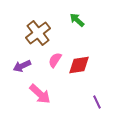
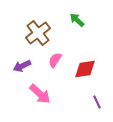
red diamond: moved 6 px right, 4 px down
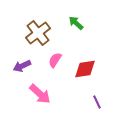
green arrow: moved 1 px left, 3 px down
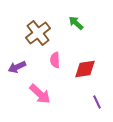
pink semicircle: rotated 35 degrees counterclockwise
purple arrow: moved 5 px left, 1 px down
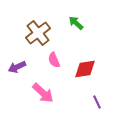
pink semicircle: moved 1 px left; rotated 21 degrees counterclockwise
pink arrow: moved 3 px right, 1 px up
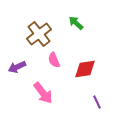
brown cross: moved 1 px right, 1 px down
pink arrow: rotated 10 degrees clockwise
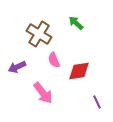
brown cross: rotated 20 degrees counterclockwise
red diamond: moved 6 px left, 2 px down
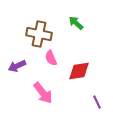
brown cross: rotated 20 degrees counterclockwise
pink semicircle: moved 3 px left, 2 px up
purple arrow: moved 1 px up
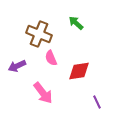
brown cross: rotated 10 degrees clockwise
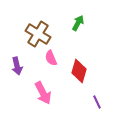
green arrow: moved 2 px right; rotated 77 degrees clockwise
brown cross: moved 1 px left; rotated 10 degrees clockwise
purple arrow: rotated 78 degrees counterclockwise
red diamond: rotated 65 degrees counterclockwise
pink arrow: rotated 10 degrees clockwise
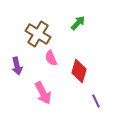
green arrow: rotated 14 degrees clockwise
purple line: moved 1 px left, 1 px up
